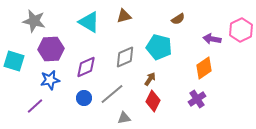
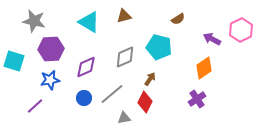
purple arrow: rotated 18 degrees clockwise
red diamond: moved 8 px left, 1 px down
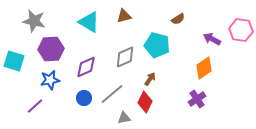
pink hexagon: rotated 25 degrees counterclockwise
cyan pentagon: moved 2 px left, 2 px up
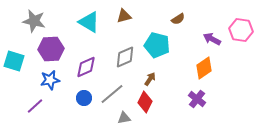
purple cross: rotated 18 degrees counterclockwise
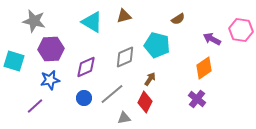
cyan triangle: moved 3 px right
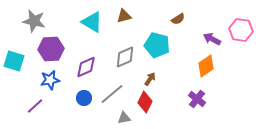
orange diamond: moved 2 px right, 2 px up
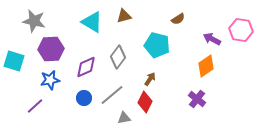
gray diamond: moved 7 px left; rotated 30 degrees counterclockwise
gray line: moved 1 px down
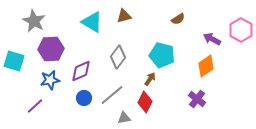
gray star: rotated 15 degrees clockwise
pink hexagon: rotated 20 degrees clockwise
cyan pentagon: moved 5 px right, 10 px down
purple diamond: moved 5 px left, 4 px down
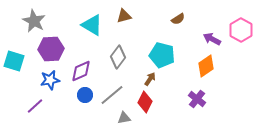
cyan triangle: moved 3 px down
blue circle: moved 1 px right, 3 px up
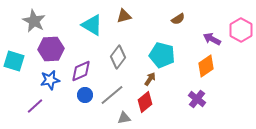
red diamond: rotated 25 degrees clockwise
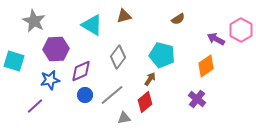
purple arrow: moved 4 px right
purple hexagon: moved 5 px right
